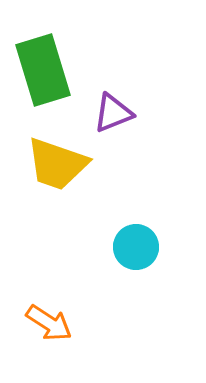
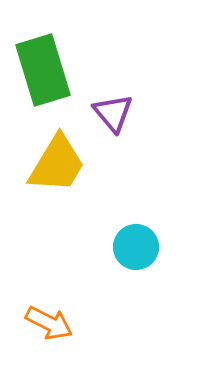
purple triangle: rotated 48 degrees counterclockwise
yellow trapezoid: rotated 78 degrees counterclockwise
orange arrow: rotated 6 degrees counterclockwise
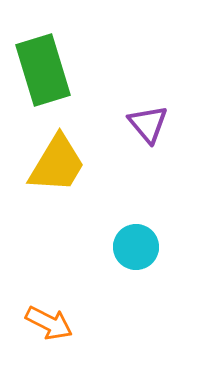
purple triangle: moved 35 px right, 11 px down
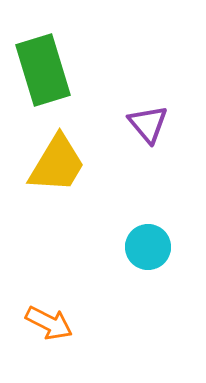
cyan circle: moved 12 px right
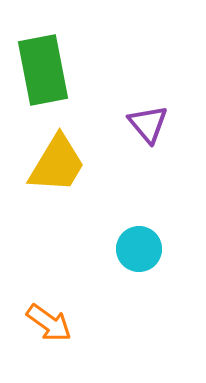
green rectangle: rotated 6 degrees clockwise
cyan circle: moved 9 px left, 2 px down
orange arrow: rotated 9 degrees clockwise
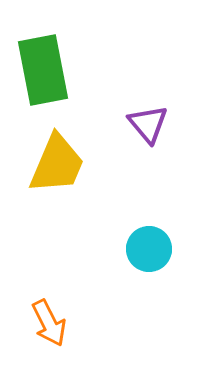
yellow trapezoid: rotated 8 degrees counterclockwise
cyan circle: moved 10 px right
orange arrow: rotated 27 degrees clockwise
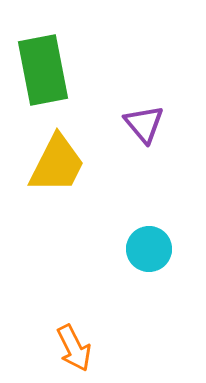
purple triangle: moved 4 px left
yellow trapezoid: rotated 4 degrees clockwise
orange arrow: moved 25 px right, 25 px down
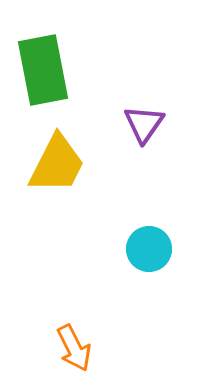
purple triangle: rotated 15 degrees clockwise
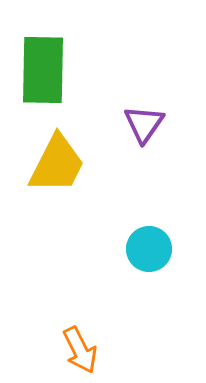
green rectangle: rotated 12 degrees clockwise
orange arrow: moved 6 px right, 2 px down
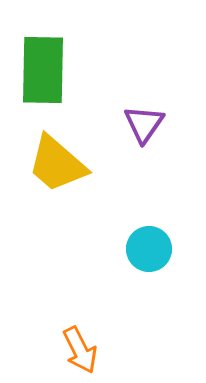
yellow trapezoid: rotated 104 degrees clockwise
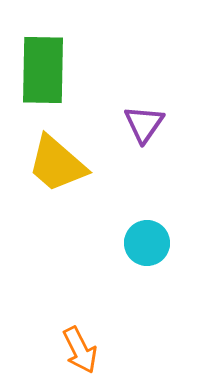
cyan circle: moved 2 px left, 6 px up
